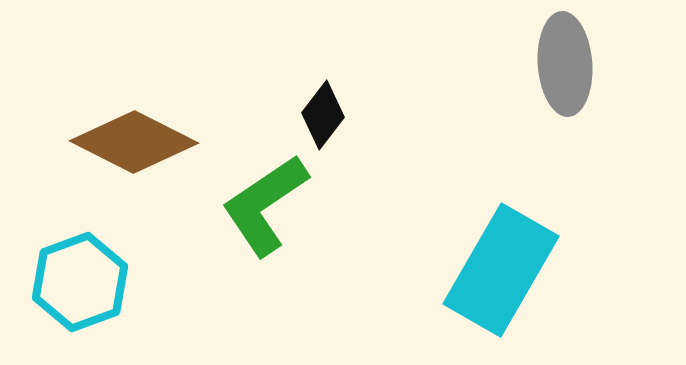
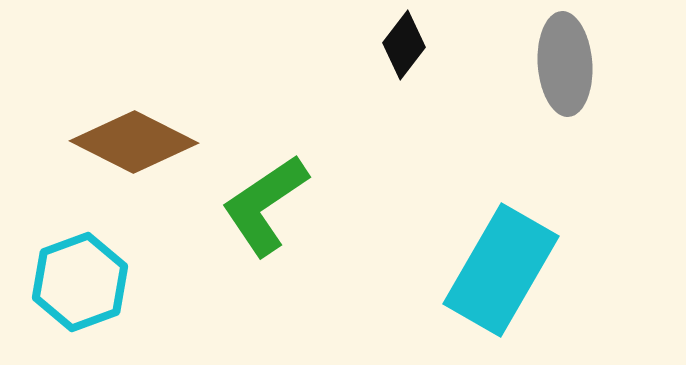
black diamond: moved 81 px right, 70 px up
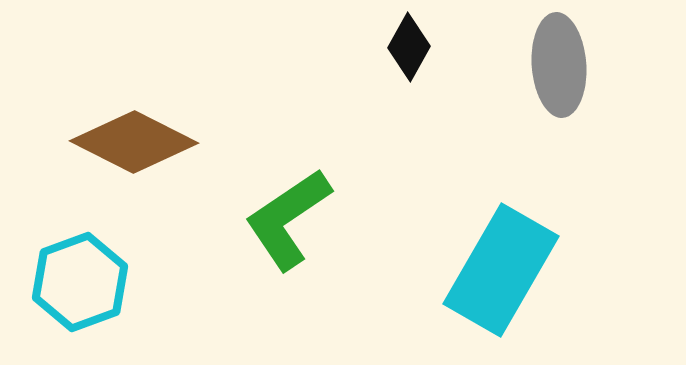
black diamond: moved 5 px right, 2 px down; rotated 8 degrees counterclockwise
gray ellipse: moved 6 px left, 1 px down
green L-shape: moved 23 px right, 14 px down
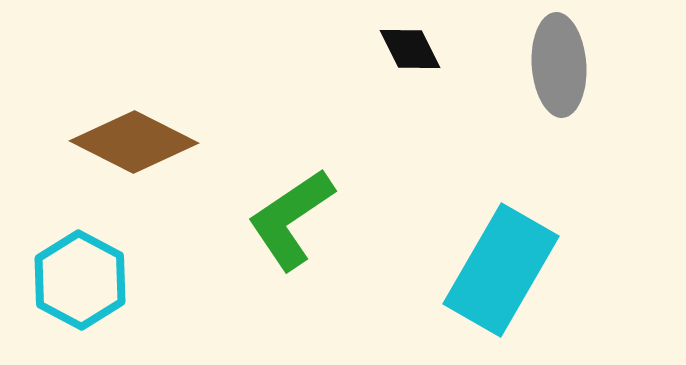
black diamond: moved 1 px right, 2 px down; rotated 56 degrees counterclockwise
green L-shape: moved 3 px right
cyan hexagon: moved 2 px up; rotated 12 degrees counterclockwise
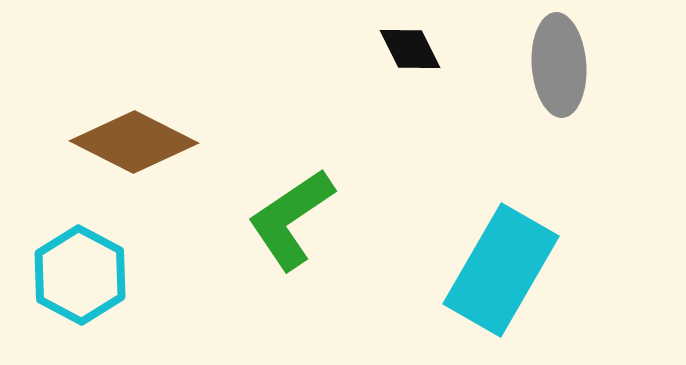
cyan hexagon: moved 5 px up
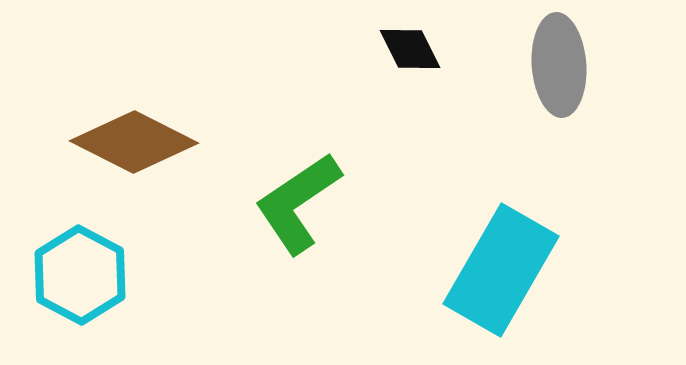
green L-shape: moved 7 px right, 16 px up
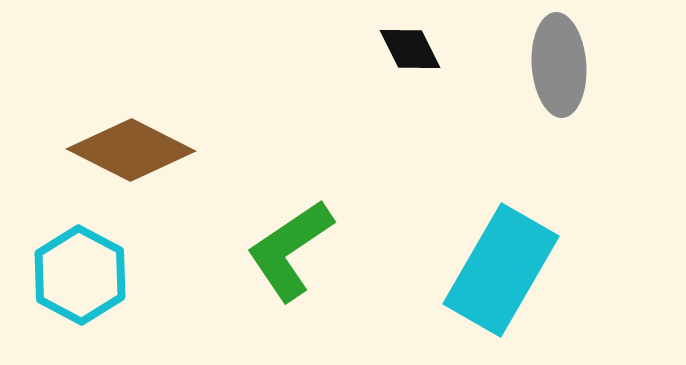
brown diamond: moved 3 px left, 8 px down
green L-shape: moved 8 px left, 47 px down
